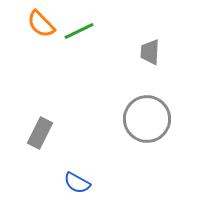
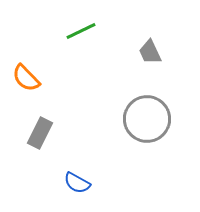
orange semicircle: moved 15 px left, 54 px down
green line: moved 2 px right
gray trapezoid: rotated 28 degrees counterclockwise
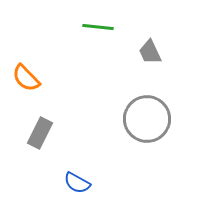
green line: moved 17 px right, 4 px up; rotated 32 degrees clockwise
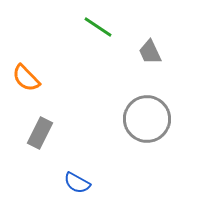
green line: rotated 28 degrees clockwise
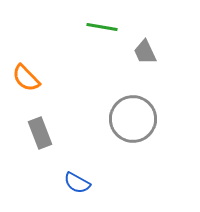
green line: moved 4 px right; rotated 24 degrees counterclockwise
gray trapezoid: moved 5 px left
gray circle: moved 14 px left
gray rectangle: rotated 48 degrees counterclockwise
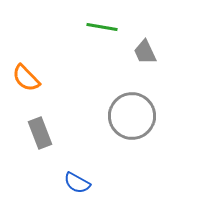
gray circle: moved 1 px left, 3 px up
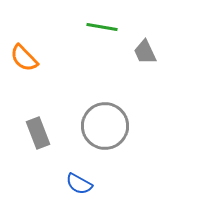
orange semicircle: moved 2 px left, 20 px up
gray circle: moved 27 px left, 10 px down
gray rectangle: moved 2 px left
blue semicircle: moved 2 px right, 1 px down
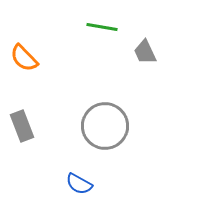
gray rectangle: moved 16 px left, 7 px up
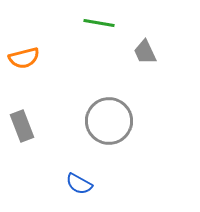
green line: moved 3 px left, 4 px up
orange semicircle: rotated 60 degrees counterclockwise
gray circle: moved 4 px right, 5 px up
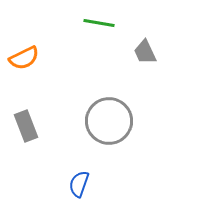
orange semicircle: rotated 12 degrees counterclockwise
gray rectangle: moved 4 px right
blue semicircle: rotated 80 degrees clockwise
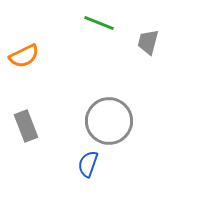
green line: rotated 12 degrees clockwise
gray trapezoid: moved 3 px right, 10 px up; rotated 40 degrees clockwise
orange semicircle: moved 2 px up
blue semicircle: moved 9 px right, 20 px up
